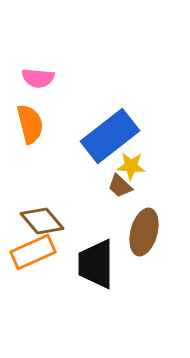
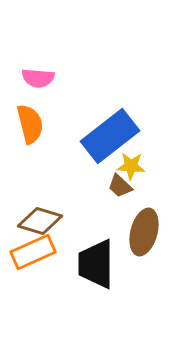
brown diamond: moved 2 px left; rotated 33 degrees counterclockwise
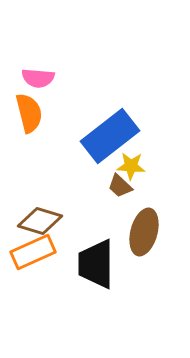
orange semicircle: moved 1 px left, 11 px up
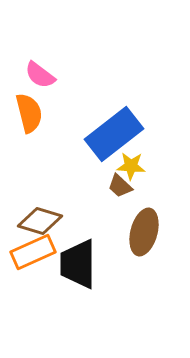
pink semicircle: moved 2 px right, 3 px up; rotated 32 degrees clockwise
blue rectangle: moved 4 px right, 2 px up
black trapezoid: moved 18 px left
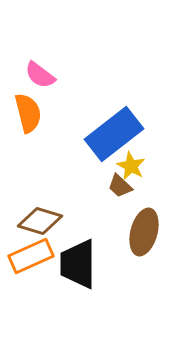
orange semicircle: moved 1 px left
yellow star: rotated 24 degrees clockwise
orange rectangle: moved 2 px left, 4 px down
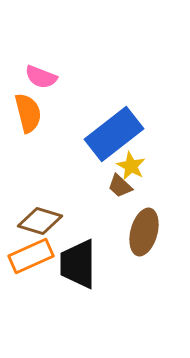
pink semicircle: moved 1 px right, 2 px down; rotated 16 degrees counterclockwise
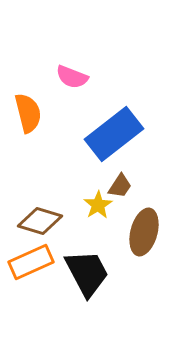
pink semicircle: moved 31 px right
yellow star: moved 33 px left, 39 px down; rotated 12 degrees clockwise
brown trapezoid: rotated 100 degrees counterclockwise
orange rectangle: moved 6 px down
black trapezoid: moved 9 px right, 9 px down; rotated 152 degrees clockwise
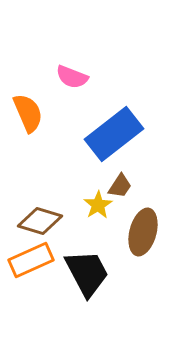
orange semicircle: rotated 9 degrees counterclockwise
brown ellipse: moved 1 px left
orange rectangle: moved 2 px up
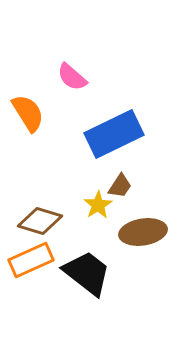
pink semicircle: rotated 20 degrees clockwise
orange semicircle: rotated 9 degrees counterclockwise
blue rectangle: rotated 12 degrees clockwise
brown ellipse: rotated 66 degrees clockwise
black trapezoid: rotated 24 degrees counterclockwise
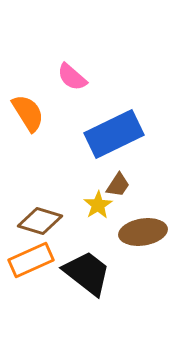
brown trapezoid: moved 2 px left, 1 px up
